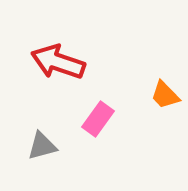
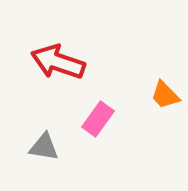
gray triangle: moved 2 px right, 1 px down; rotated 24 degrees clockwise
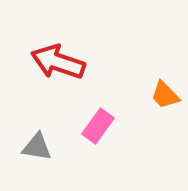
pink rectangle: moved 7 px down
gray triangle: moved 7 px left
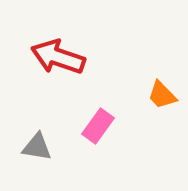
red arrow: moved 5 px up
orange trapezoid: moved 3 px left
